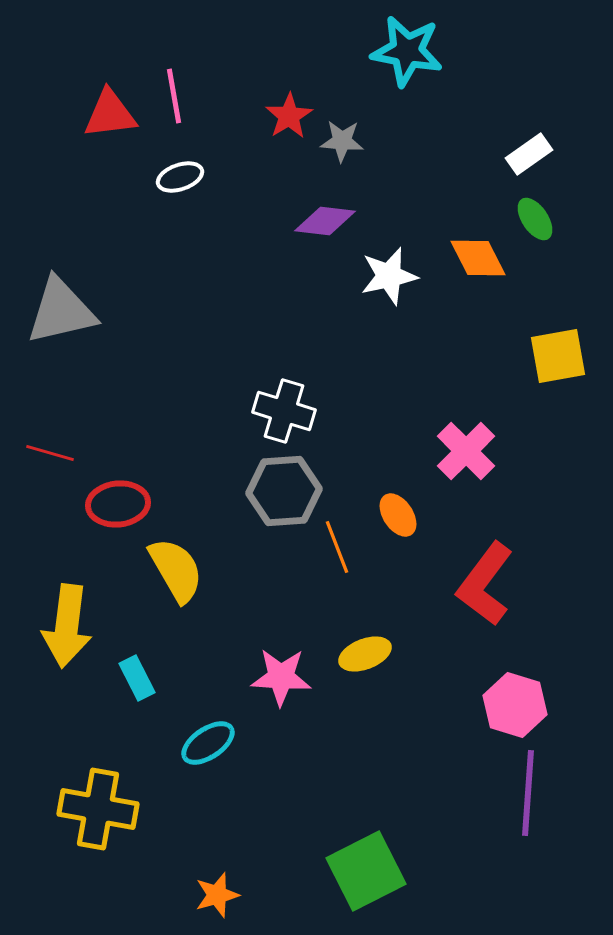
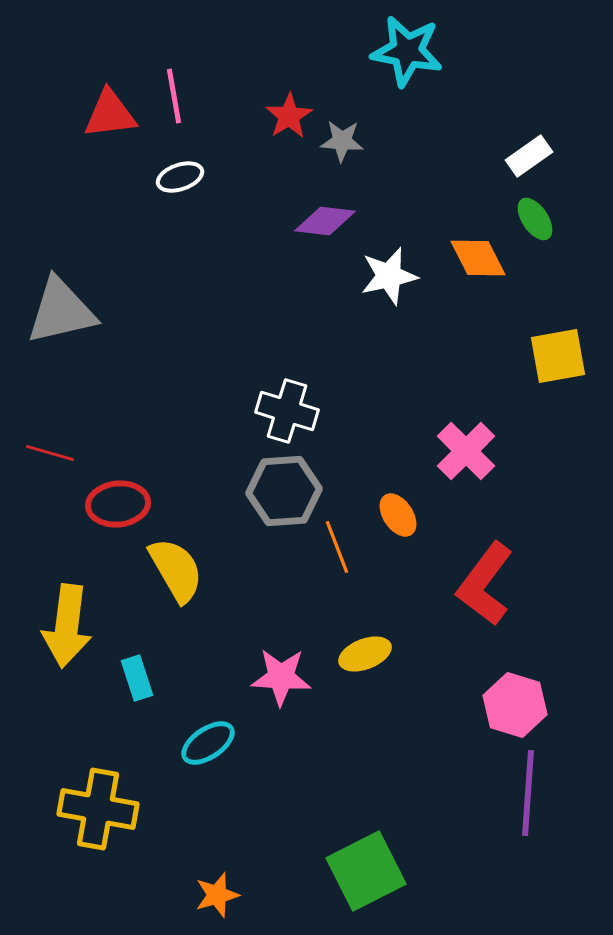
white rectangle: moved 2 px down
white cross: moved 3 px right
cyan rectangle: rotated 9 degrees clockwise
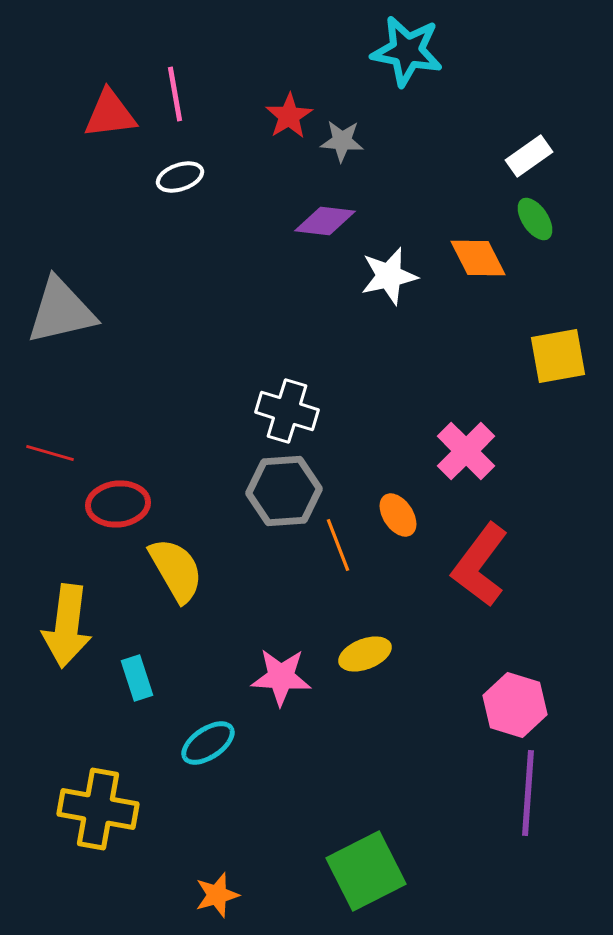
pink line: moved 1 px right, 2 px up
orange line: moved 1 px right, 2 px up
red L-shape: moved 5 px left, 19 px up
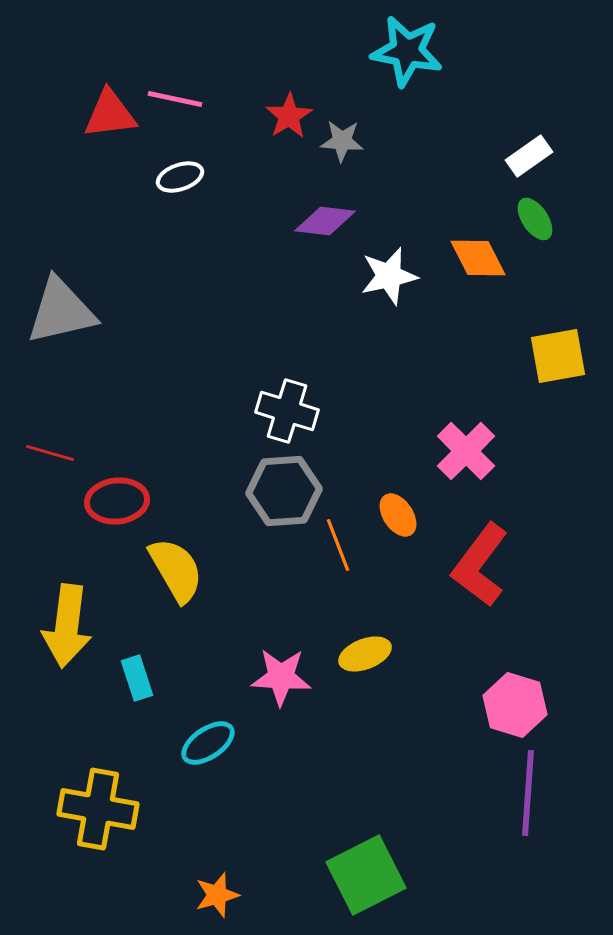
pink line: moved 5 px down; rotated 68 degrees counterclockwise
red ellipse: moved 1 px left, 3 px up
green square: moved 4 px down
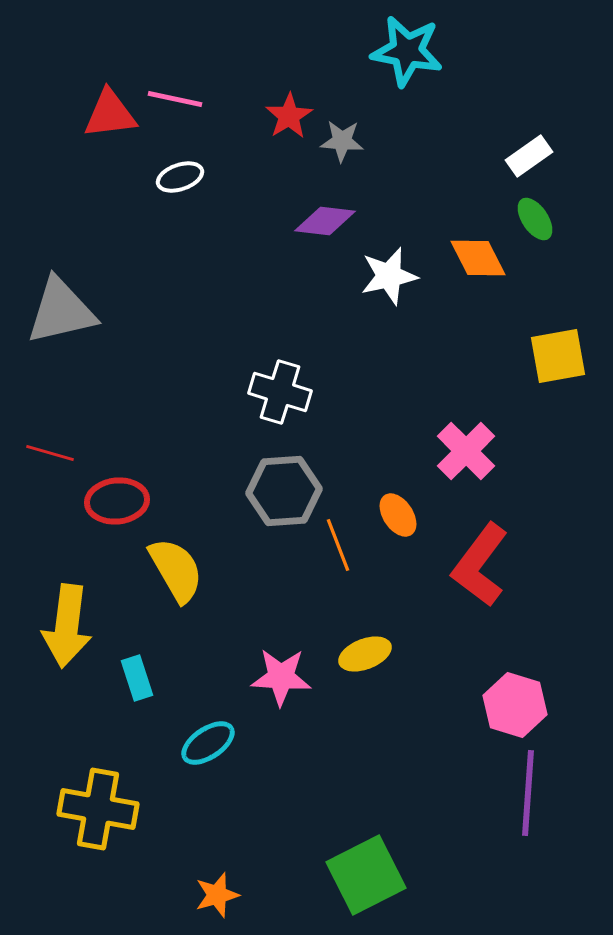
white cross: moved 7 px left, 19 px up
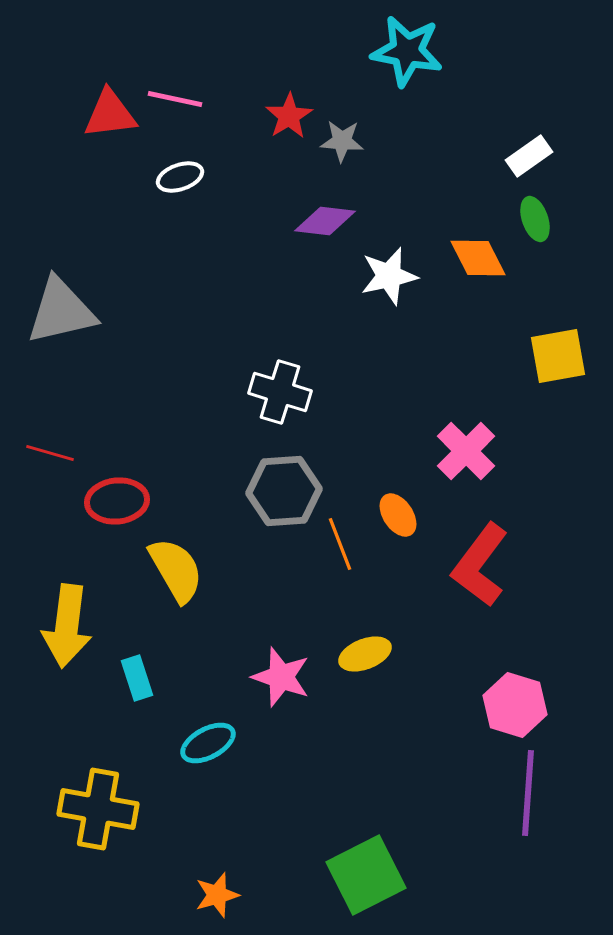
green ellipse: rotated 15 degrees clockwise
orange line: moved 2 px right, 1 px up
pink star: rotated 16 degrees clockwise
cyan ellipse: rotated 6 degrees clockwise
